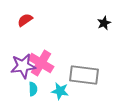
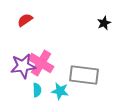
cyan semicircle: moved 4 px right, 1 px down
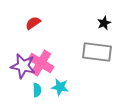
red semicircle: moved 8 px right, 3 px down
purple star: rotated 20 degrees clockwise
gray rectangle: moved 13 px right, 23 px up
cyan star: moved 4 px up
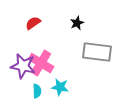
black star: moved 27 px left
cyan semicircle: moved 1 px down
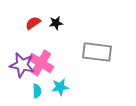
black star: moved 21 px left; rotated 16 degrees clockwise
purple star: moved 1 px left, 1 px up
cyan star: rotated 18 degrees counterclockwise
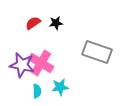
gray rectangle: rotated 12 degrees clockwise
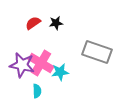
cyan star: moved 15 px up
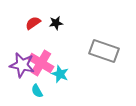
gray rectangle: moved 7 px right, 1 px up
cyan star: moved 2 px down; rotated 30 degrees clockwise
cyan semicircle: rotated 152 degrees clockwise
